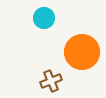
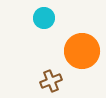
orange circle: moved 1 px up
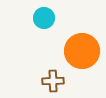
brown cross: moved 2 px right; rotated 20 degrees clockwise
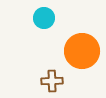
brown cross: moved 1 px left
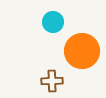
cyan circle: moved 9 px right, 4 px down
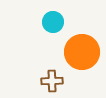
orange circle: moved 1 px down
